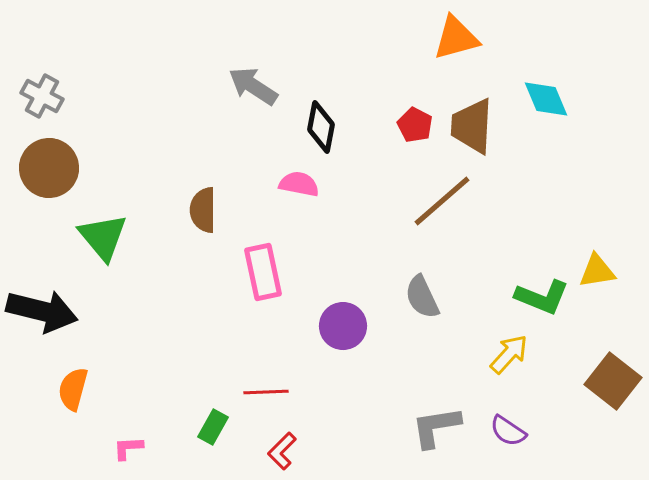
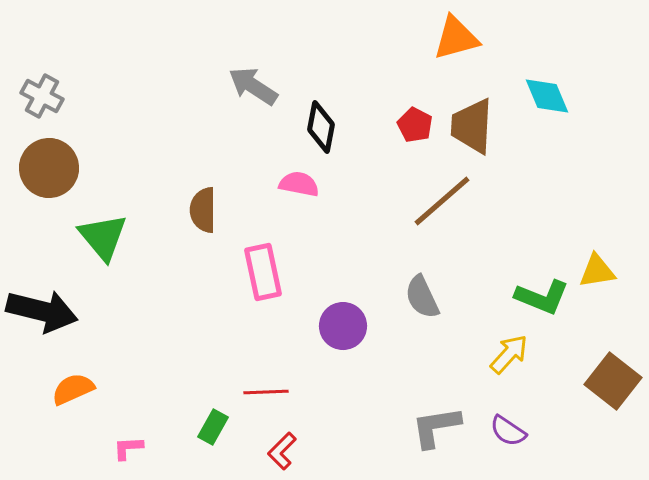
cyan diamond: moved 1 px right, 3 px up
orange semicircle: rotated 51 degrees clockwise
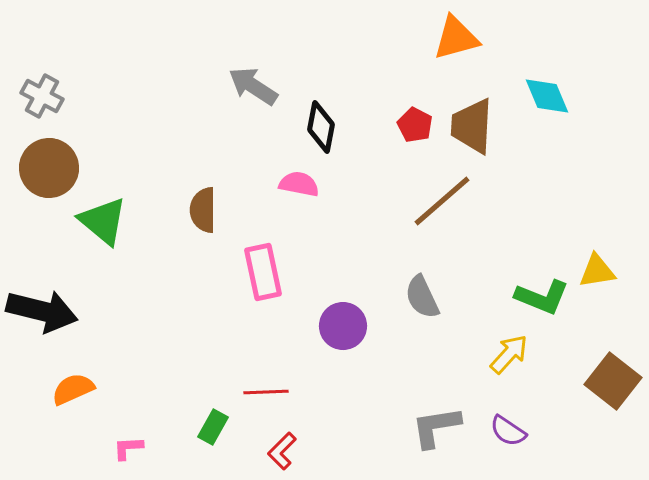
green triangle: moved 16 px up; rotated 10 degrees counterclockwise
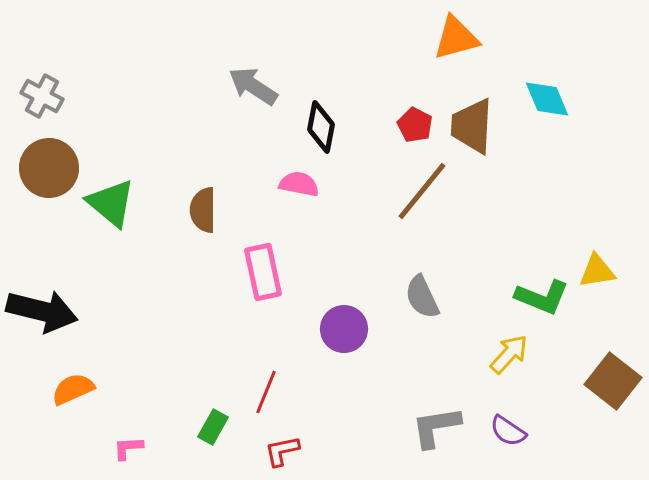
cyan diamond: moved 3 px down
brown line: moved 20 px left, 10 px up; rotated 10 degrees counterclockwise
green triangle: moved 8 px right, 18 px up
purple circle: moved 1 px right, 3 px down
red line: rotated 66 degrees counterclockwise
red L-shape: rotated 33 degrees clockwise
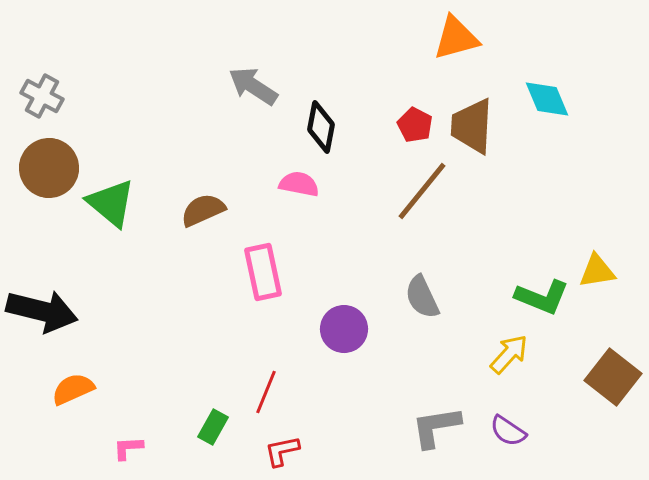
brown semicircle: rotated 66 degrees clockwise
brown square: moved 4 px up
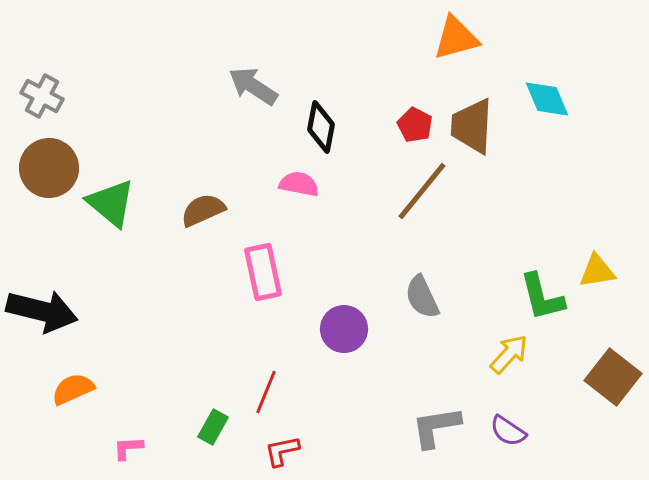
green L-shape: rotated 54 degrees clockwise
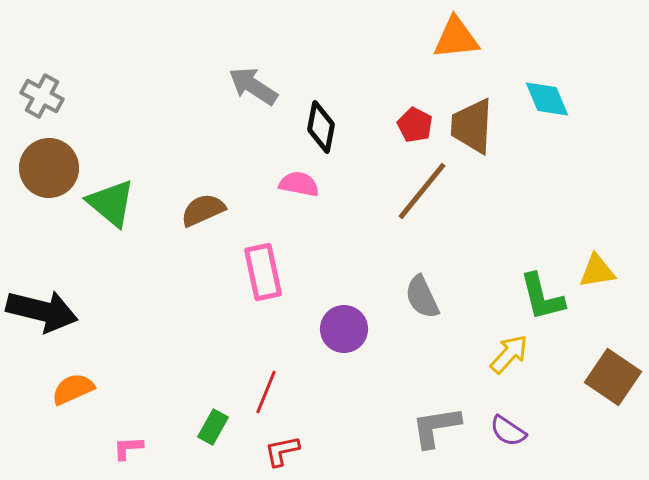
orange triangle: rotated 9 degrees clockwise
brown square: rotated 4 degrees counterclockwise
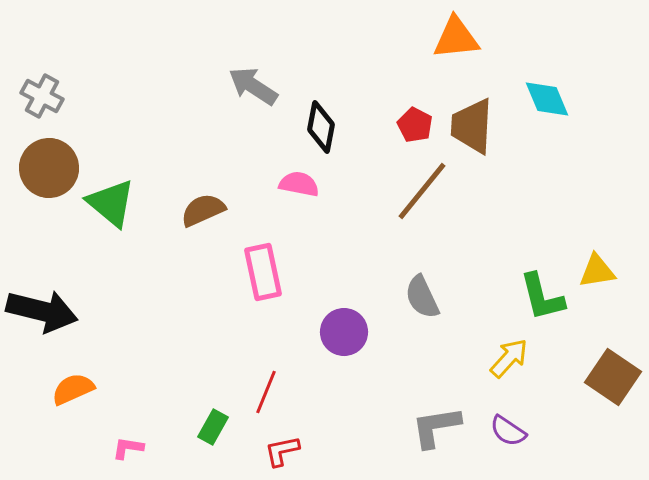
purple circle: moved 3 px down
yellow arrow: moved 4 px down
pink L-shape: rotated 12 degrees clockwise
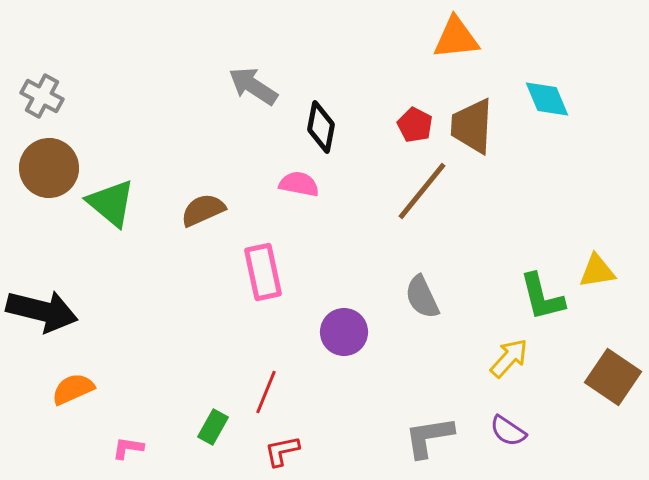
gray L-shape: moved 7 px left, 10 px down
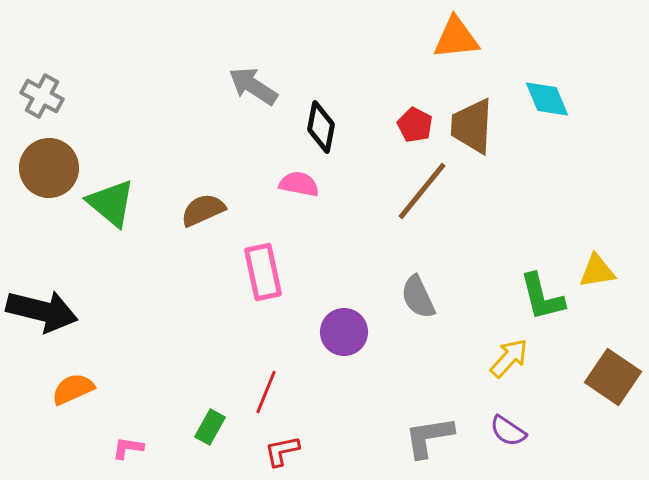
gray semicircle: moved 4 px left
green rectangle: moved 3 px left
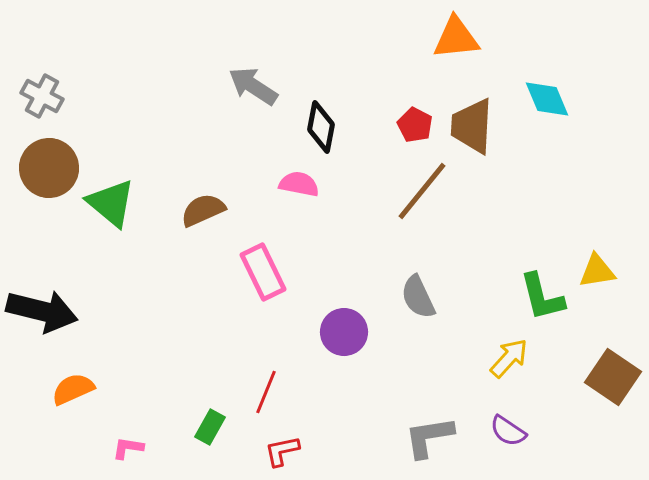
pink rectangle: rotated 14 degrees counterclockwise
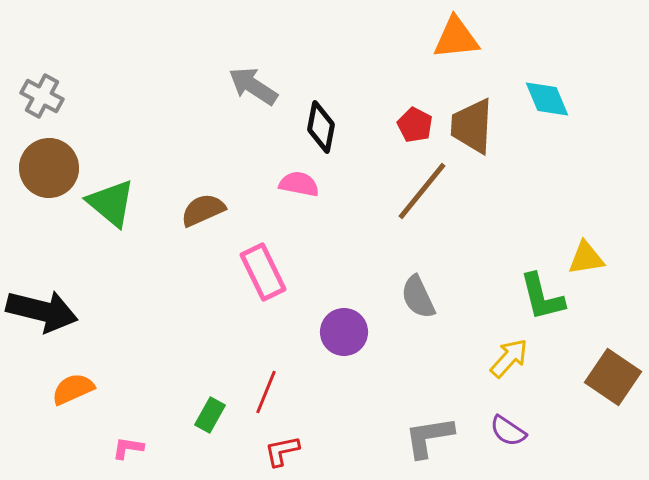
yellow triangle: moved 11 px left, 13 px up
green rectangle: moved 12 px up
